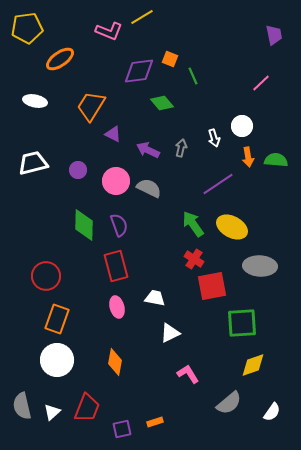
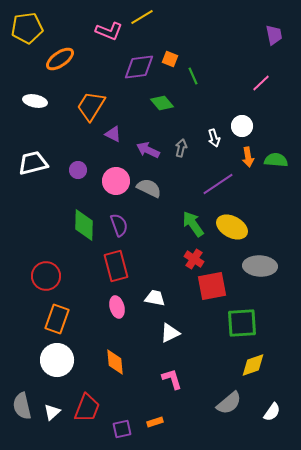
purple diamond at (139, 71): moved 4 px up
orange diamond at (115, 362): rotated 16 degrees counterclockwise
pink L-shape at (188, 374): moved 16 px left, 5 px down; rotated 15 degrees clockwise
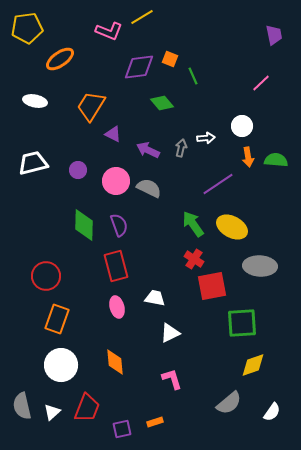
white arrow at (214, 138): moved 8 px left; rotated 78 degrees counterclockwise
white circle at (57, 360): moved 4 px right, 5 px down
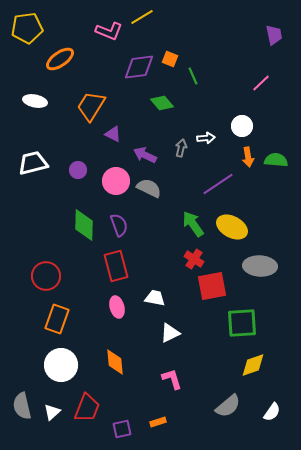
purple arrow at (148, 150): moved 3 px left, 5 px down
gray semicircle at (229, 403): moved 1 px left, 3 px down
orange rectangle at (155, 422): moved 3 px right
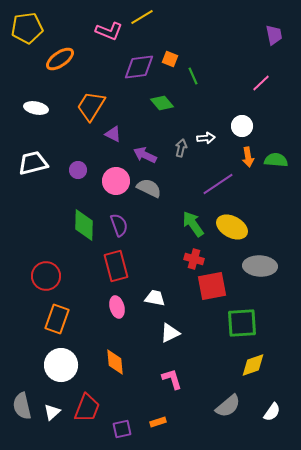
white ellipse at (35, 101): moved 1 px right, 7 px down
red cross at (194, 259): rotated 18 degrees counterclockwise
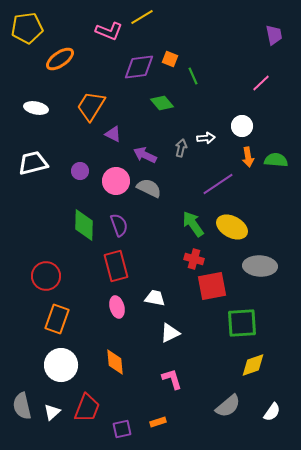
purple circle at (78, 170): moved 2 px right, 1 px down
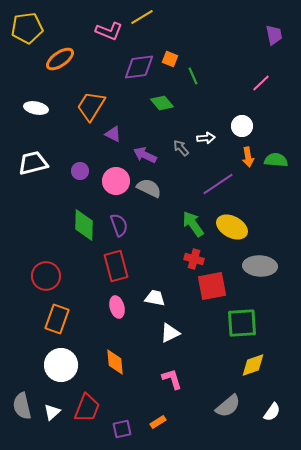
gray arrow at (181, 148): rotated 54 degrees counterclockwise
orange rectangle at (158, 422): rotated 14 degrees counterclockwise
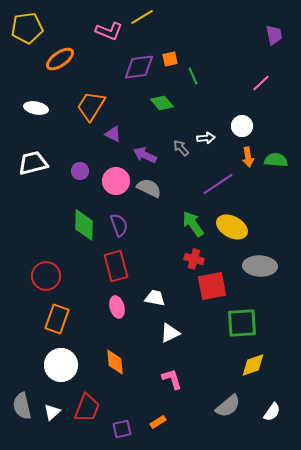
orange square at (170, 59): rotated 35 degrees counterclockwise
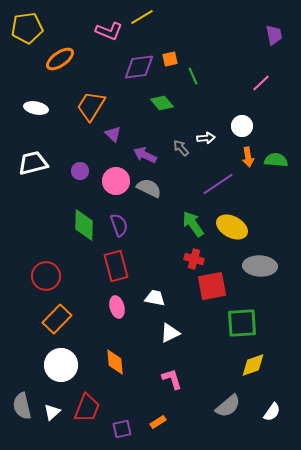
purple triangle at (113, 134): rotated 18 degrees clockwise
orange rectangle at (57, 319): rotated 24 degrees clockwise
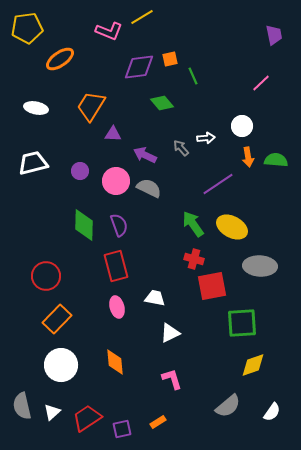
purple triangle at (113, 134): rotated 42 degrees counterclockwise
red trapezoid at (87, 408): moved 10 px down; rotated 144 degrees counterclockwise
